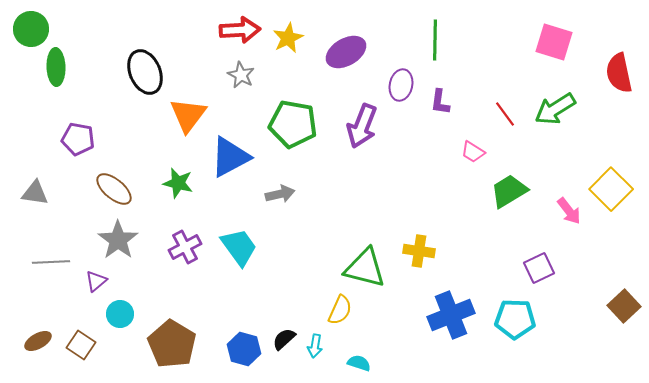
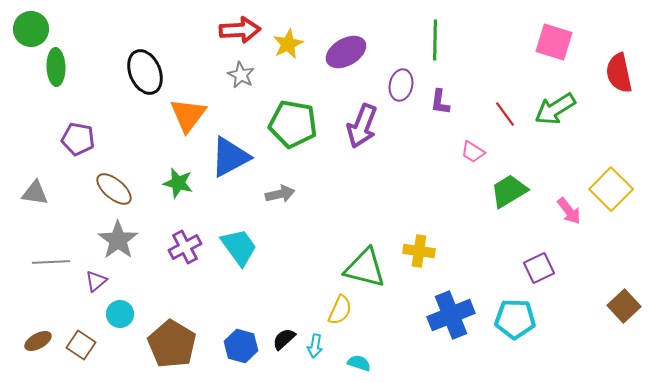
yellow star at (288, 38): moved 6 px down
blue hexagon at (244, 349): moved 3 px left, 3 px up
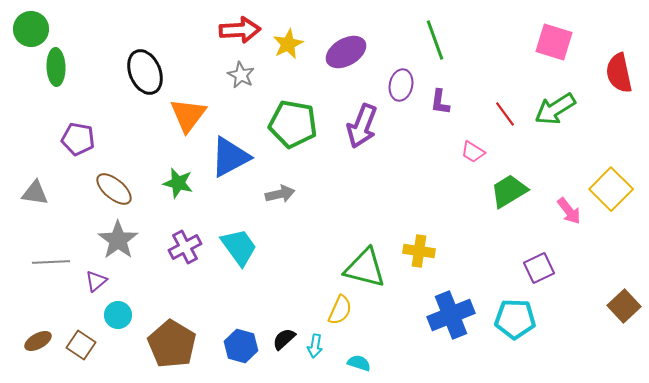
green line at (435, 40): rotated 21 degrees counterclockwise
cyan circle at (120, 314): moved 2 px left, 1 px down
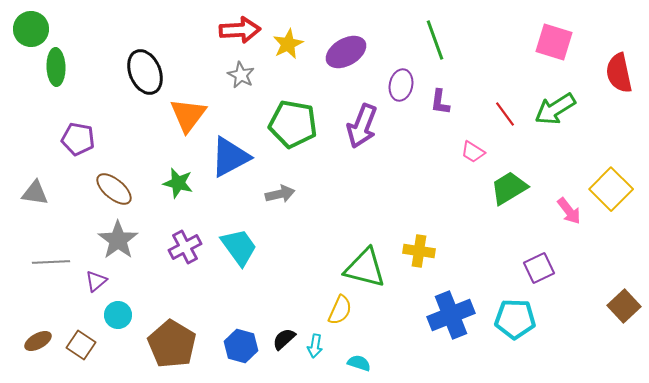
green trapezoid at (509, 191): moved 3 px up
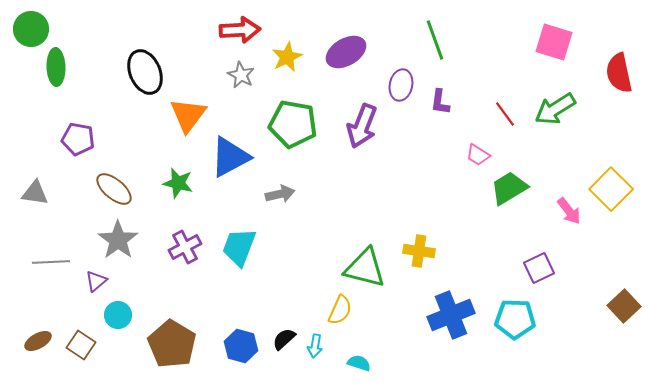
yellow star at (288, 44): moved 1 px left, 13 px down
pink trapezoid at (473, 152): moved 5 px right, 3 px down
cyan trapezoid at (239, 247): rotated 123 degrees counterclockwise
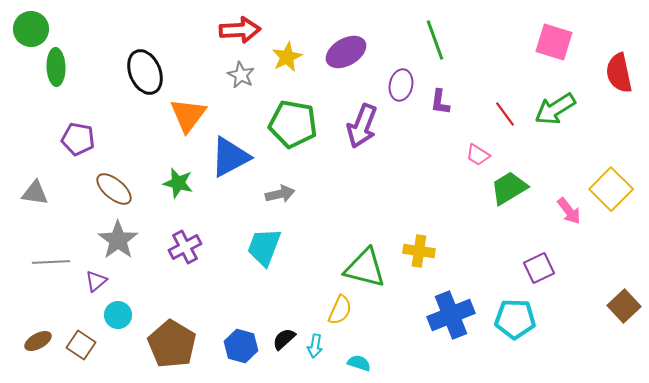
cyan trapezoid at (239, 247): moved 25 px right
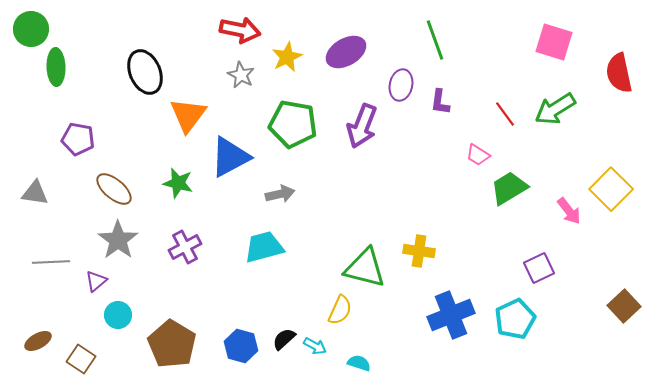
red arrow at (240, 30): rotated 15 degrees clockwise
cyan trapezoid at (264, 247): rotated 54 degrees clockwise
cyan pentagon at (515, 319): rotated 27 degrees counterclockwise
brown square at (81, 345): moved 14 px down
cyan arrow at (315, 346): rotated 70 degrees counterclockwise
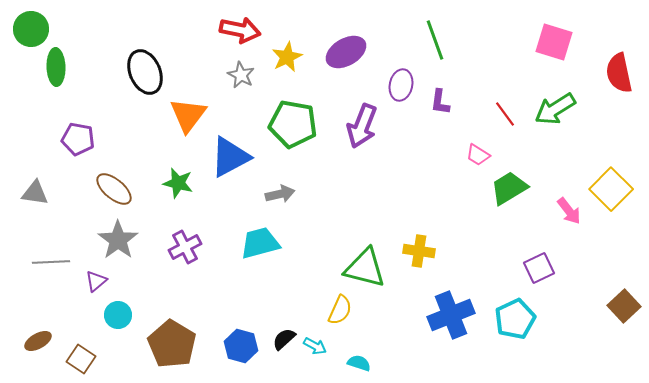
cyan trapezoid at (264, 247): moved 4 px left, 4 px up
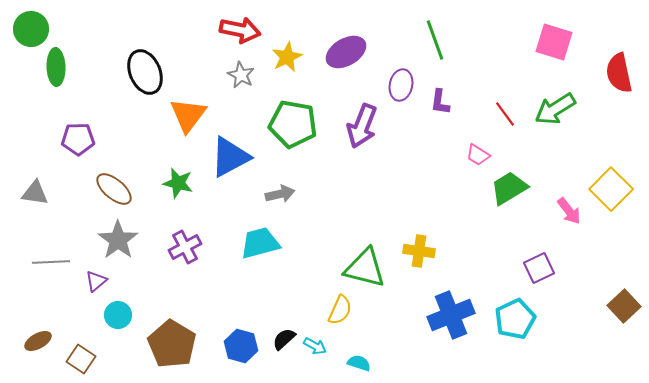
purple pentagon at (78, 139): rotated 12 degrees counterclockwise
